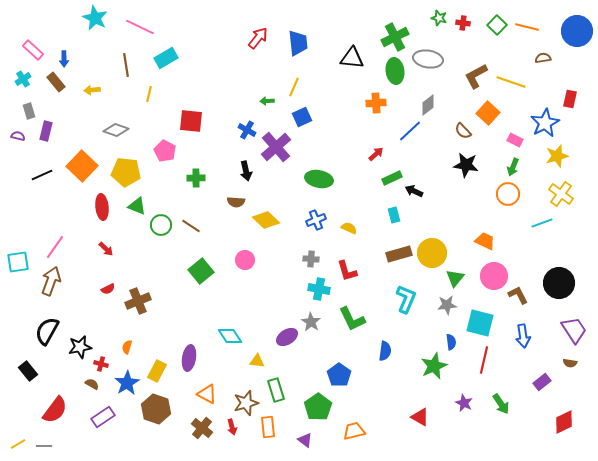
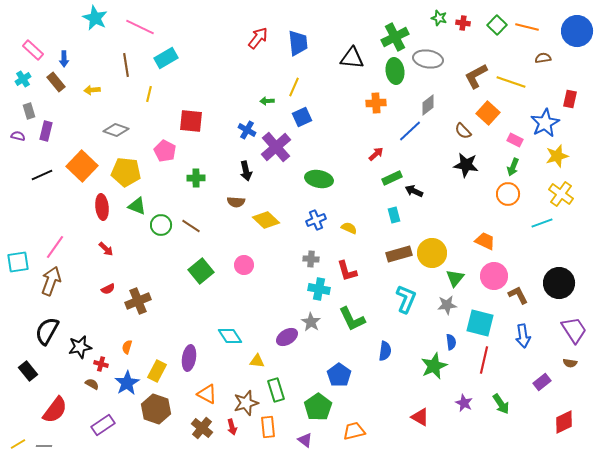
pink circle at (245, 260): moved 1 px left, 5 px down
purple rectangle at (103, 417): moved 8 px down
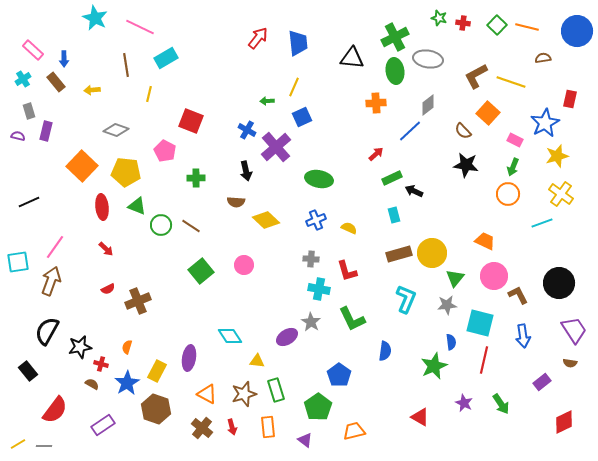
red square at (191, 121): rotated 15 degrees clockwise
black line at (42, 175): moved 13 px left, 27 px down
brown star at (246, 403): moved 2 px left, 9 px up
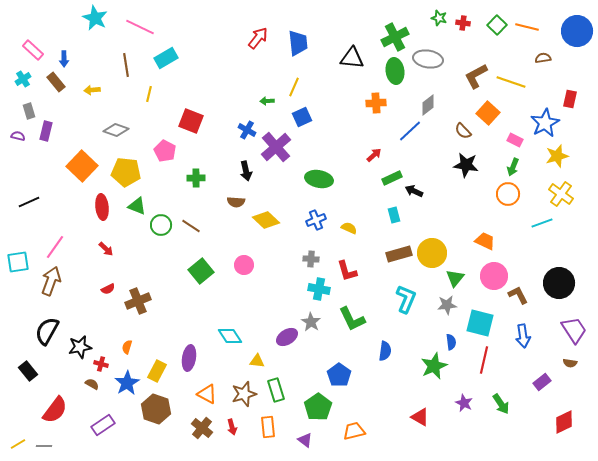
red arrow at (376, 154): moved 2 px left, 1 px down
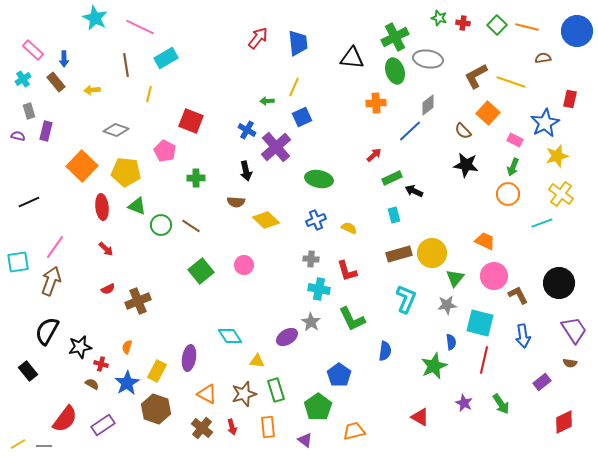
green ellipse at (395, 71): rotated 10 degrees counterclockwise
red semicircle at (55, 410): moved 10 px right, 9 px down
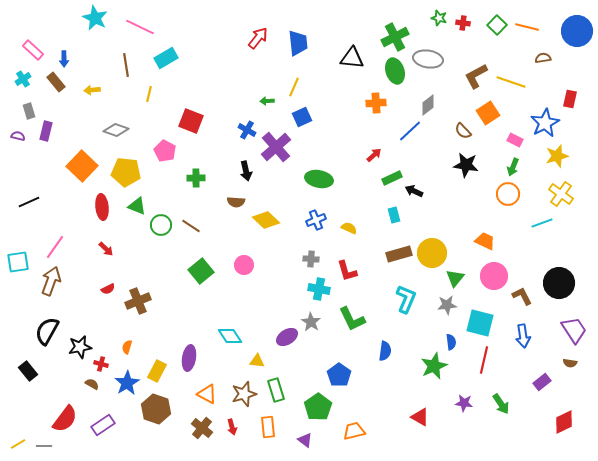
orange square at (488, 113): rotated 15 degrees clockwise
brown L-shape at (518, 295): moved 4 px right, 1 px down
purple star at (464, 403): rotated 18 degrees counterclockwise
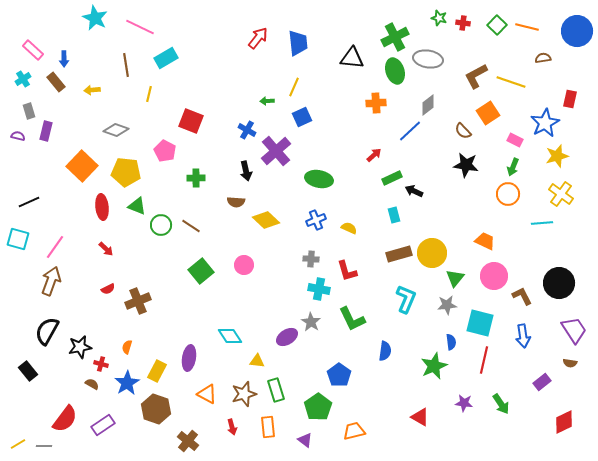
purple cross at (276, 147): moved 4 px down
cyan line at (542, 223): rotated 15 degrees clockwise
cyan square at (18, 262): moved 23 px up; rotated 25 degrees clockwise
brown cross at (202, 428): moved 14 px left, 13 px down
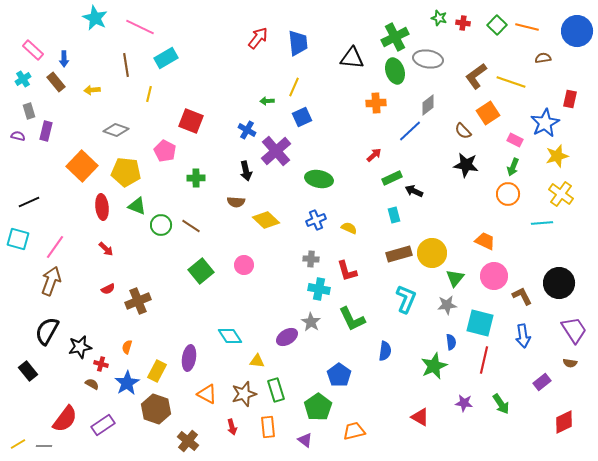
brown L-shape at (476, 76): rotated 8 degrees counterclockwise
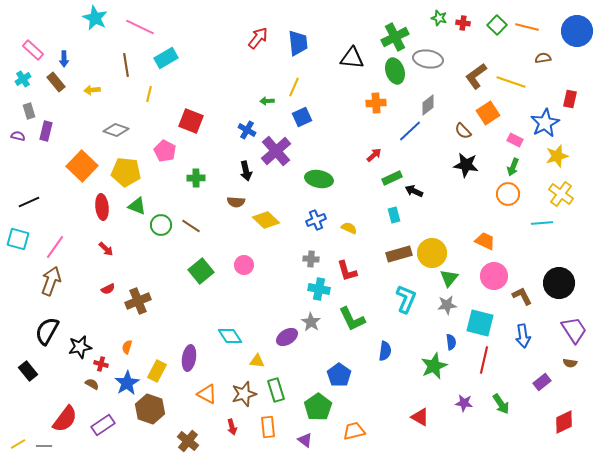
green triangle at (455, 278): moved 6 px left
brown hexagon at (156, 409): moved 6 px left
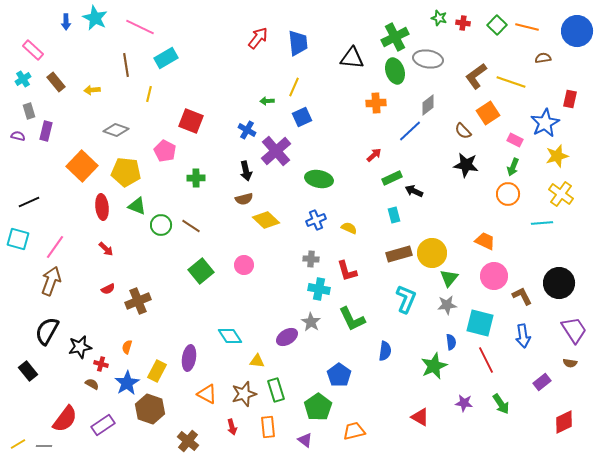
blue arrow at (64, 59): moved 2 px right, 37 px up
brown semicircle at (236, 202): moved 8 px right, 3 px up; rotated 18 degrees counterclockwise
red line at (484, 360): moved 2 px right; rotated 40 degrees counterclockwise
